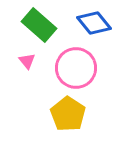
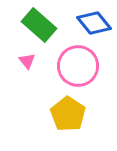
pink circle: moved 2 px right, 2 px up
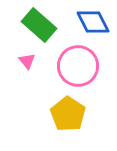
blue diamond: moved 1 px left, 1 px up; rotated 12 degrees clockwise
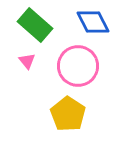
green rectangle: moved 4 px left
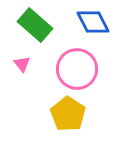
pink triangle: moved 5 px left, 3 px down
pink circle: moved 1 px left, 3 px down
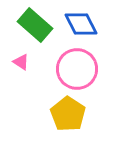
blue diamond: moved 12 px left, 2 px down
pink triangle: moved 1 px left, 2 px up; rotated 18 degrees counterclockwise
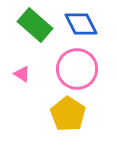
pink triangle: moved 1 px right, 12 px down
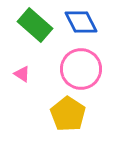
blue diamond: moved 2 px up
pink circle: moved 4 px right
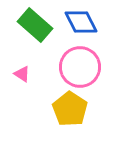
pink circle: moved 1 px left, 2 px up
yellow pentagon: moved 2 px right, 5 px up
